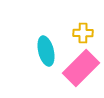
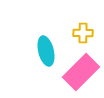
pink rectangle: moved 4 px down
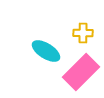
cyan ellipse: rotated 44 degrees counterclockwise
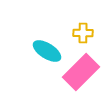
cyan ellipse: moved 1 px right
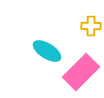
yellow cross: moved 8 px right, 7 px up
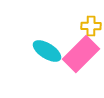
pink rectangle: moved 18 px up
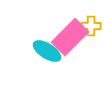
pink rectangle: moved 11 px left, 17 px up
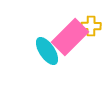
cyan ellipse: rotated 24 degrees clockwise
